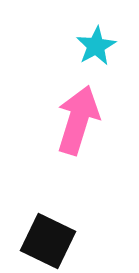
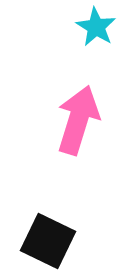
cyan star: moved 19 px up; rotated 12 degrees counterclockwise
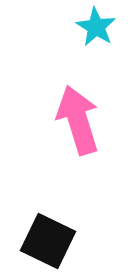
pink arrow: rotated 34 degrees counterclockwise
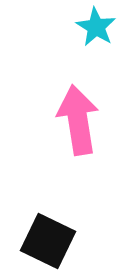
pink arrow: rotated 8 degrees clockwise
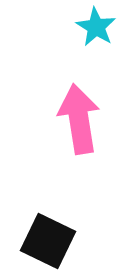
pink arrow: moved 1 px right, 1 px up
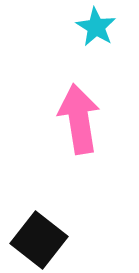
black square: moved 9 px left, 1 px up; rotated 12 degrees clockwise
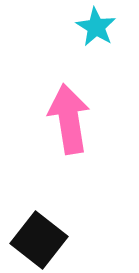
pink arrow: moved 10 px left
